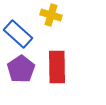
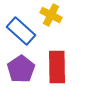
yellow cross: rotated 10 degrees clockwise
blue rectangle: moved 3 px right, 3 px up
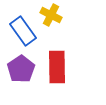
blue rectangle: moved 2 px right; rotated 12 degrees clockwise
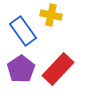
yellow cross: rotated 15 degrees counterclockwise
red rectangle: moved 1 px right, 2 px down; rotated 44 degrees clockwise
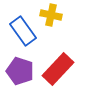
purple pentagon: moved 1 px left, 2 px down; rotated 20 degrees counterclockwise
